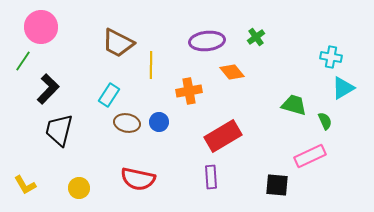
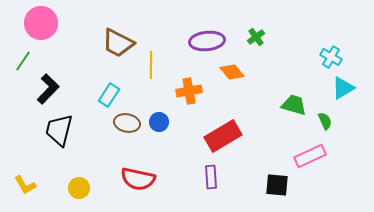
pink circle: moved 4 px up
cyan cross: rotated 20 degrees clockwise
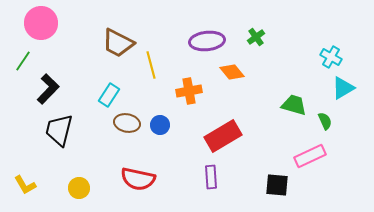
yellow line: rotated 16 degrees counterclockwise
blue circle: moved 1 px right, 3 px down
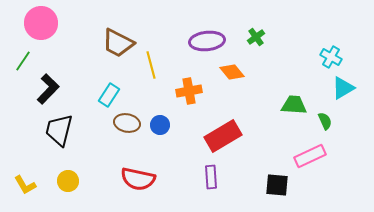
green trapezoid: rotated 12 degrees counterclockwise
yellow circle: moved 11 px left, 7 px up
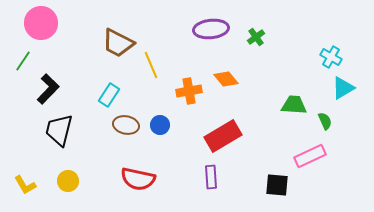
purple ellipse: moved 4 px right, 12 px up
yellow line: rotated 8 degrees counterclockwise
orange diamond: moved 6 px left, 7 px down
brown ellipse: moved 1 px left, 2 px down
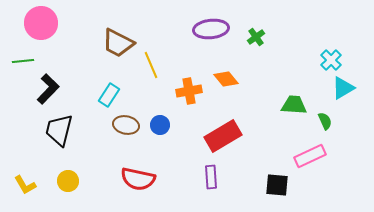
cyan cross: moved 3 px down; rotated 15 degrees clockwise
green line: rotated 50 degrees clockwise
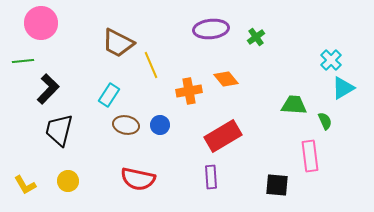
pink rectangle: rotated 72 degrees counterclockwise
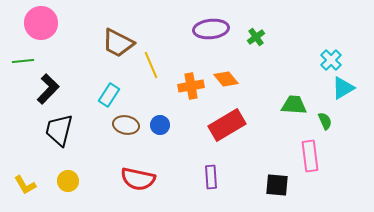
orange cross: moved 2 px right, 5 px up
red rectangle: moved 4 px right, 11 px up
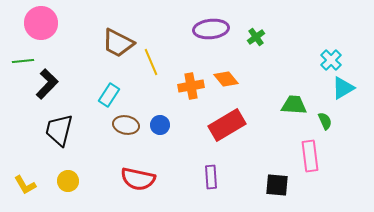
yellow line: moved 3 px up
black L-shape: moved 1 px left, 5 px up
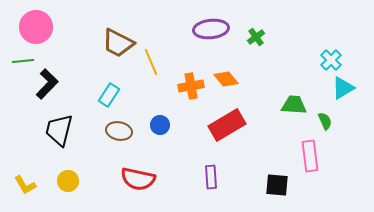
pink circle: moved 5 px left, 4 px down
brown ellipse: moved 7 px left, 6 px down
